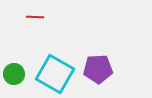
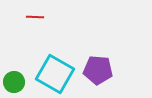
purple pentagon: moved 1 px down; rotated 8 degrees clockwise
green circle: moved 8 px down
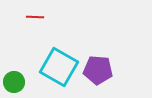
cyan square: moved 4 px right, 7 px up
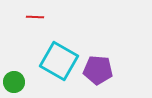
cyan square: moved 6 px up
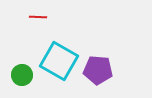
red line: moved 3 px right
green circle: moved 8 px right, 7 px up
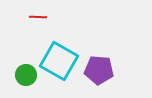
purple pentagon: moved 1 px right
green circle: moved 4 px right
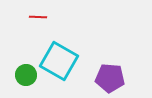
purple pentagon: moved 11 px right, 8 px down
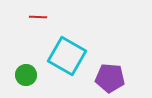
cyan square: moved 8 px right, 5 px up
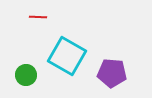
purple pentagon: moved 2 px right, 5 px up
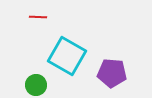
green circle: moved 10 px right, 10 px down
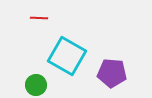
red line: moved 1 px right, 1 px down
